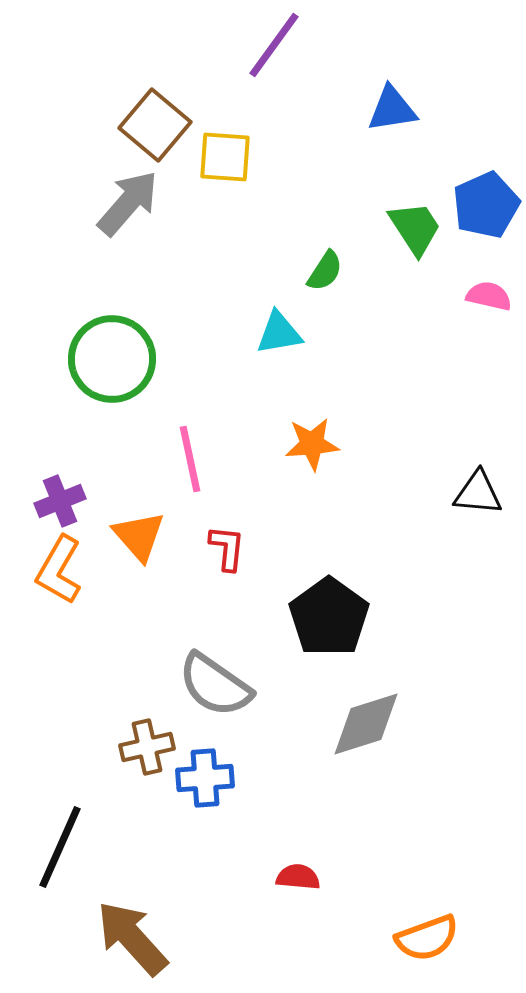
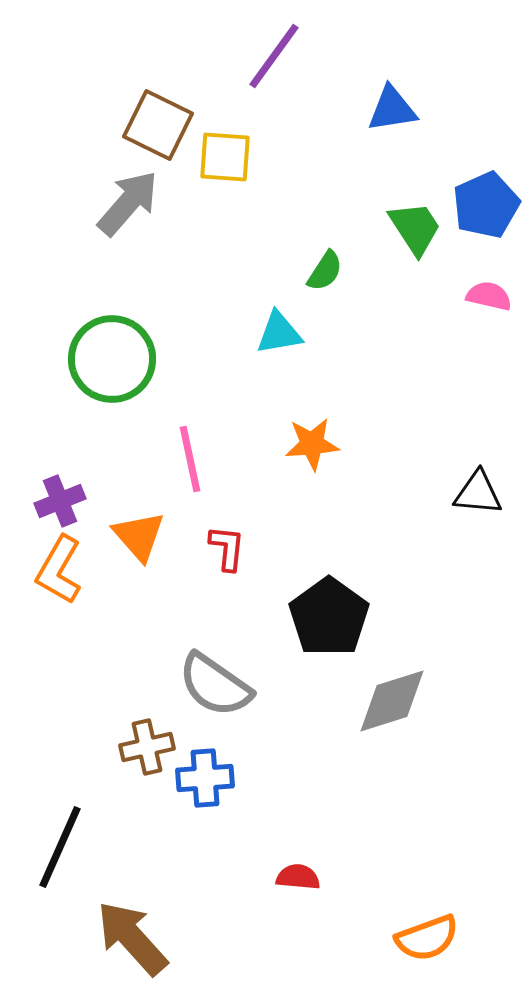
purple line: moved 11 px down
brown square: moved 3 px right; rotated 14 degrees counterclockwise
gray diamond: moved 26 px right, 23 px up
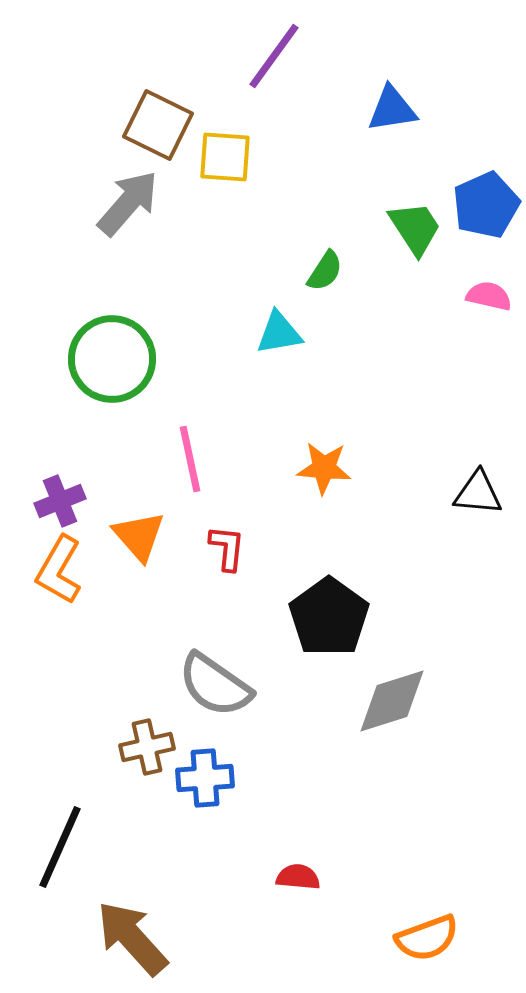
orange star: moved 12 px right, 24 px down; rotated 10 degrees clockwise
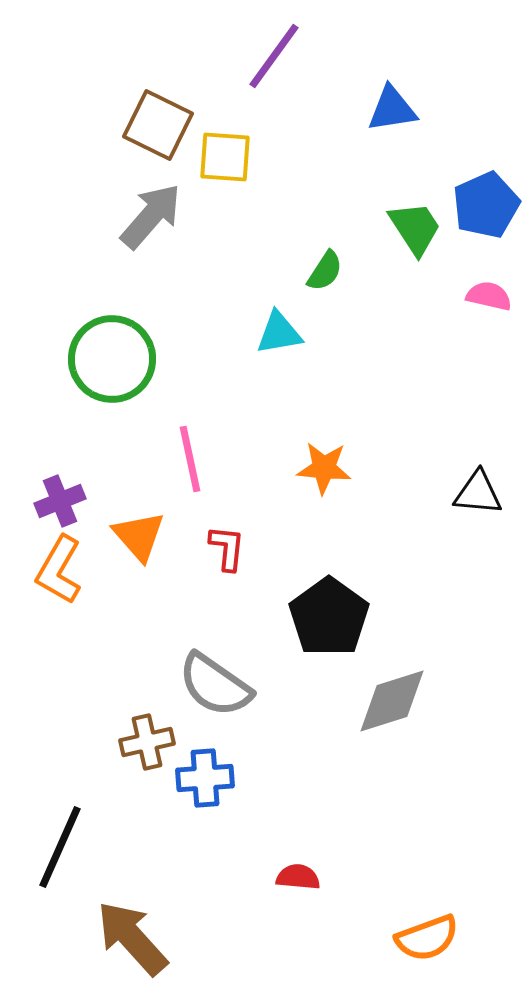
gray arrow: moved 23 px right, 13 px down
brown cross: moved 5 px up
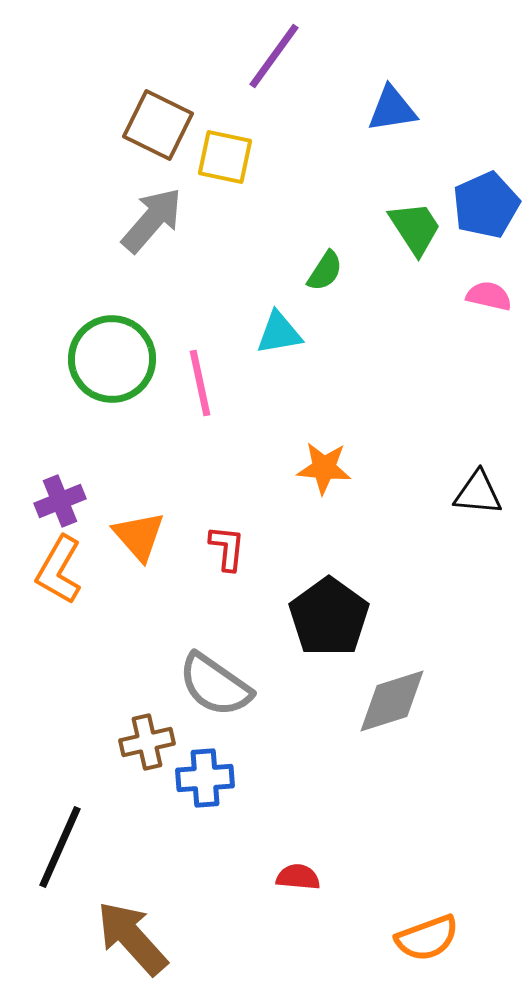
yellow square: rotated 8 degrees clockwise
gray arrow: moved 1 px right, 4 px down
pink line: moved 10 px right, 76 px up
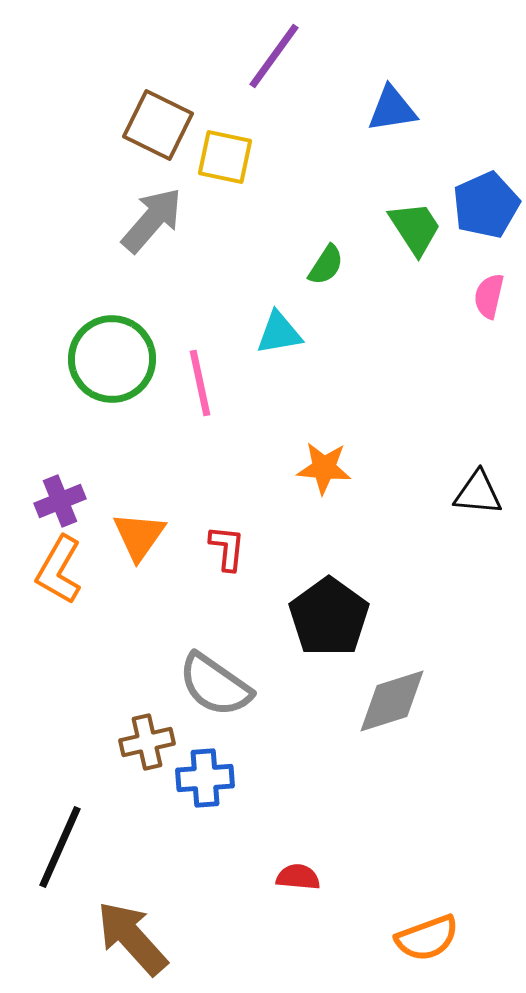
green semicircle: moved 1 px right, 6 px up
pink semicircle: rotated 90 degrees counterclockwise
orange triangle: rotated 16 degrees clockwise
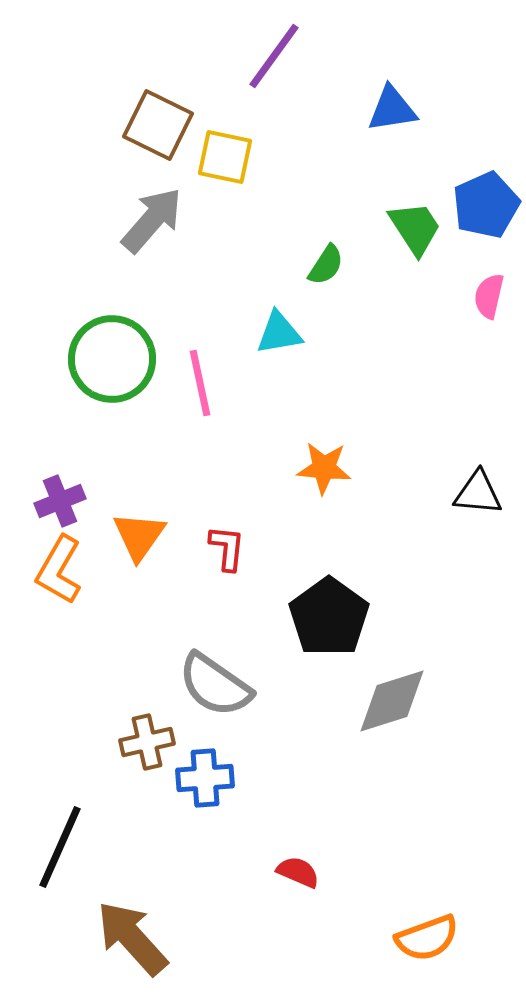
red semicircle: moved 5 px up; rotated 18 degrees clockwise
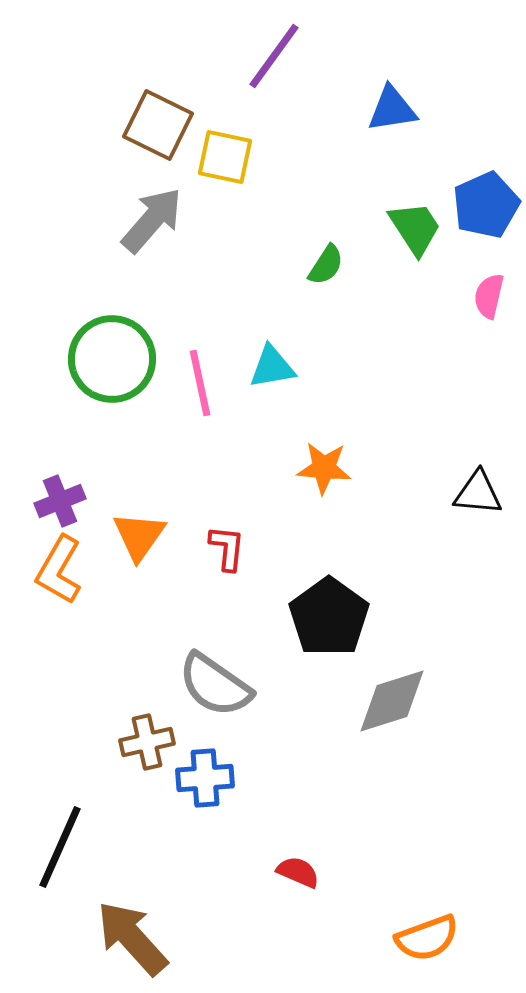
cyan triangle: moved 7 px left, 34 px down
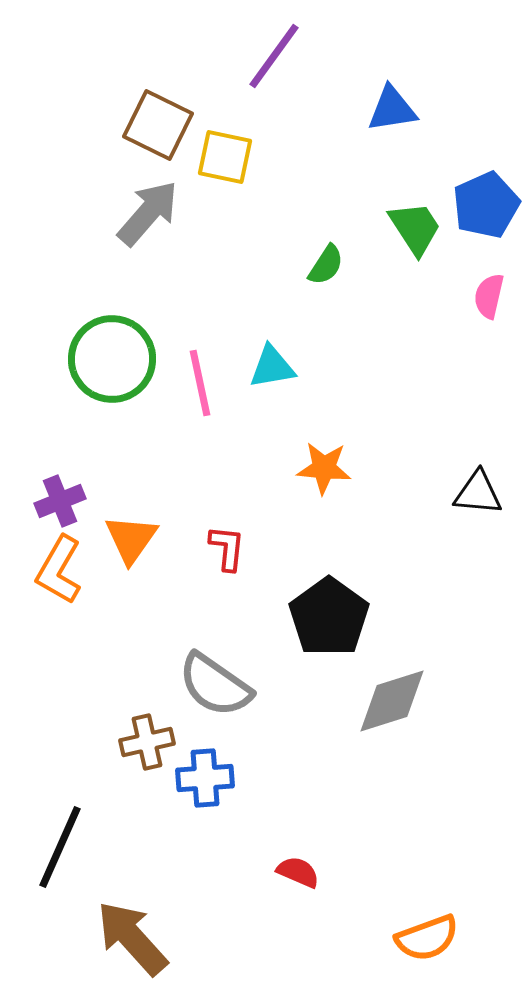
gray arrow: moved 4 px left, 7 px up
orange triangle: moved 8 px left, 3 px down
